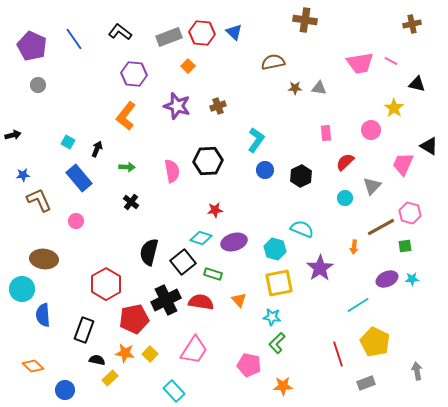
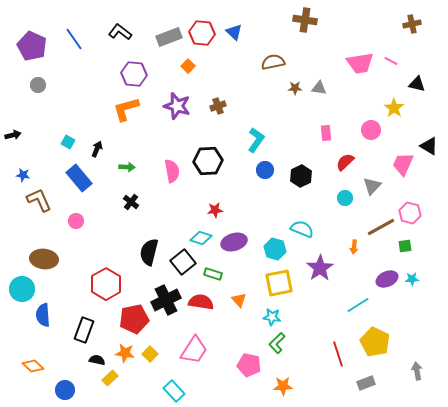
orange L-shape at (126, 116): moved 7 px up; rotated 36 degrees clockwise
blue star at (23, 175): rotated 16 degrees clockwise
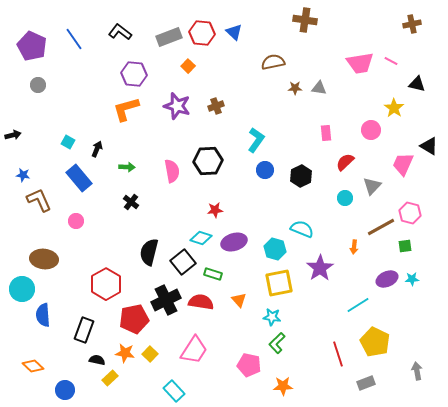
brown cross at (218, 106): moved 2 px left
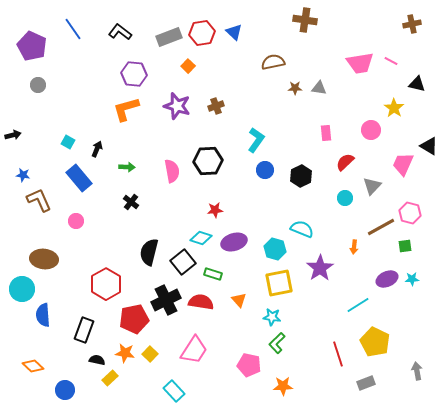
red hexagon at (202, 33): rotated 15 degrees counterclockwise
blue line at (74, 39): moved 1 px left, 10 px up
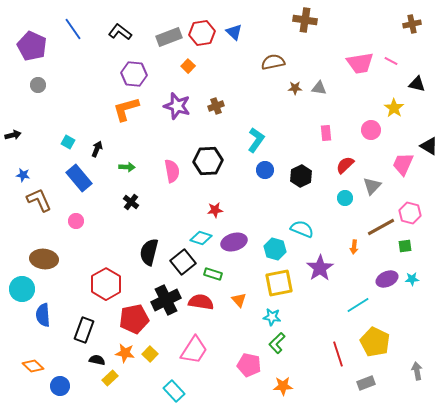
red semicircle at (345, 162): moved 3 px down
blue circle at (65, 390): moved 5 px left, 4 px up
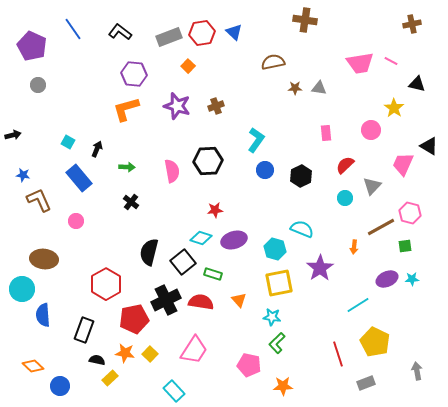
purple ellipse at (234, 242): moved 2 px up
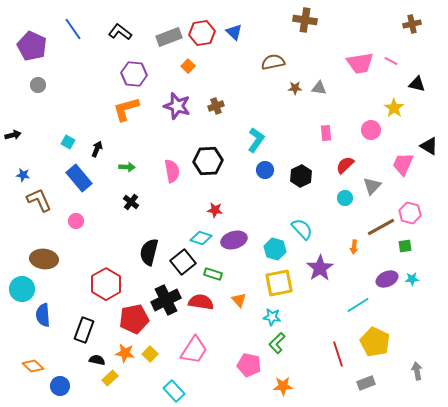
red star at (215, 210): rotated 14 degrees clockwise
cyan semicircle at (302, 229): rotated 25 degrees clockwise
